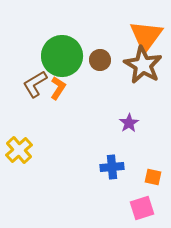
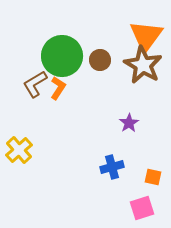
blue cross: rotated 10 degrees counterclockwise
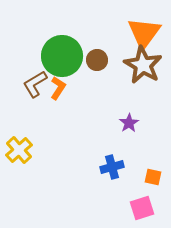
orange triangle: moved 2 px left, 3 px up
brown circle: moved 3 px left
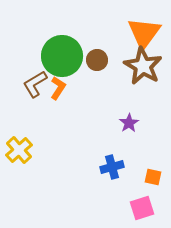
brown star: moved 1 px down
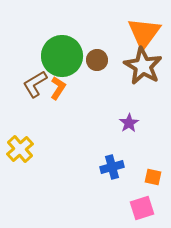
yellow cross: moved 1 px right, 1 px up
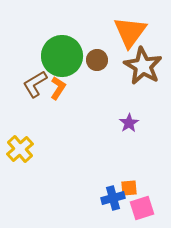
orange triangle: moved 14 px left, 1 px up
blue cross: moved 1 px right, 31 px down
orange square: moved 24 px left, 11 px down; rotated 18 degrees counterclockwise
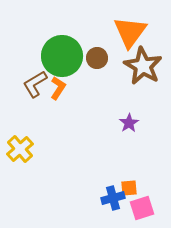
brown circle: moved 2 px up
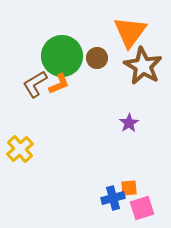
orange L-shape: moved 1 px right, 4 px up; rotated 35 degrees clockwise
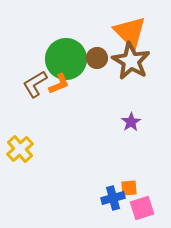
orange triangle: rotated 21 degrees counterclockwise
green circle: moved 4 px right, 3 px down
brown star: moved 12 px left, 5 px up
purple star: moved 2 px right, 1 px up
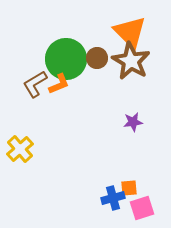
purple star: moved 2 px right; rotated 24 degrees clockwise
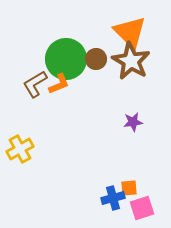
brown circle: moved 1 px left, 1 px down
yellow cross: rotated 12 degrees clockwise
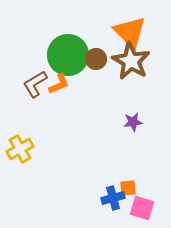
green circle: moved 2 px right, 4 px up
orange square: moved 1 px left
pink square: rotated 35 degrees clockwise
